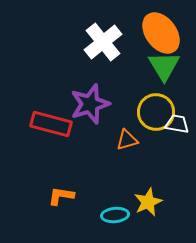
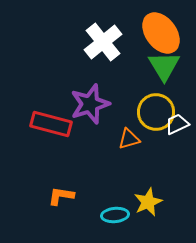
white trapezoid: rotated 35 degrees counterclockwise
orange triangle: moved 2 px right, 1 px up
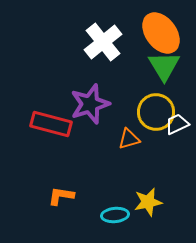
yellow star: rotated 12 degrees clockwise
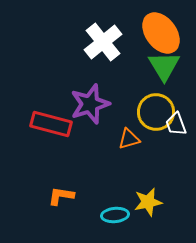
white trapezoid: moved 1 px left; rotated 85 degrees counterclockwise
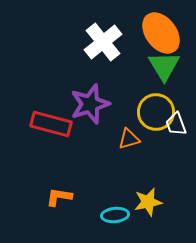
orange L-shape: moved 2 px left, 1 px down
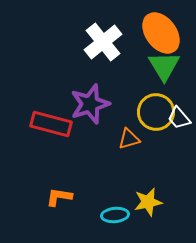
white trapezoid: moved 3 px right, 6 px up; rotated 20 degrees counterclockwise
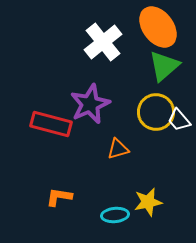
orange ellipse: moved 3 px left, 6 px up
green triangle: rotated 20 degrees clockwise
purple star: rotated 6 degrees counterclockwise
white trapezoid: moved 2 px down
orange triangle: moved 11 px left, 10 px down
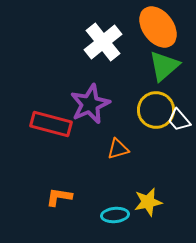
yellow circle: moved 2 px up
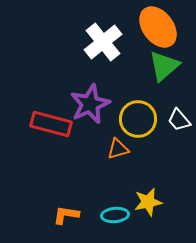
yellow circle: moved 18 px left, 9 px down
orange L-shape: moved 7 px right, 18 px down
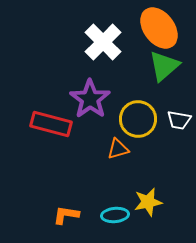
orange ellipse: moved 1 px right, 1 px down
white cross: rotated 6 degrees counterclockwise
purple star: moved 5 px up; rotated 12 degrees counterclockwise
white trapezoid: rotated 40 degrees counterclockwise
